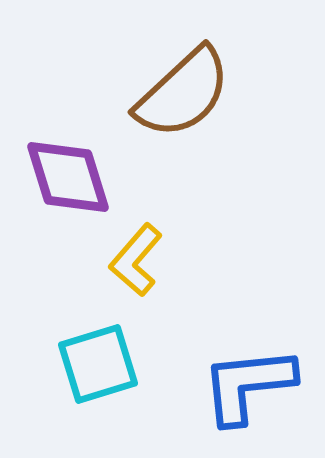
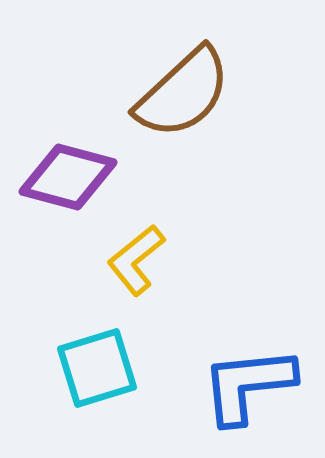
purple diamond: rotated 58 degrees counterclockwise
yellow L-shape: rotated 10 degrees clockwise
cyan square: moved 1 px left, 4 px down
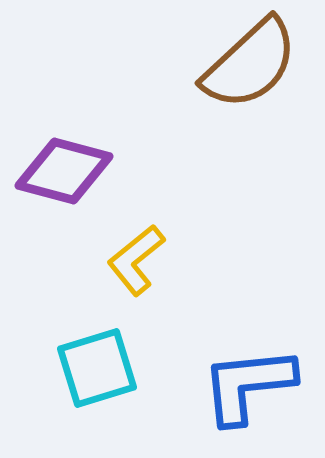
brown semicircle: moved 67 px right, 29 px up
purple diamond: moved 4 px left, 6 px up
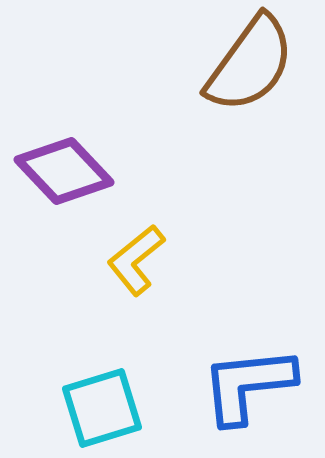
brown semicircle: rotated 11 degrees counterclockwise
purple diamond: rotated 32 degrees clockwise
cyan square: moved 5 px right, 40 px down
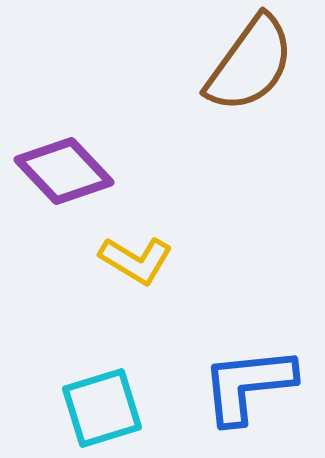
yellow L-shape: rotated 110 degrees counterclockwise
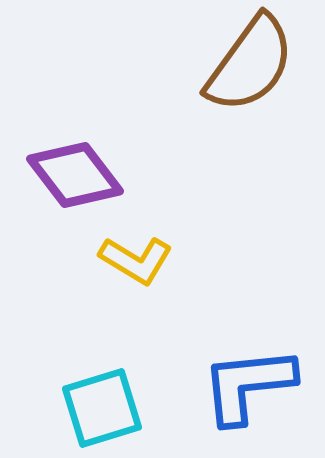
purple diamond: moved 11 px right, 4 px down; rotated 6 degrees clockwise
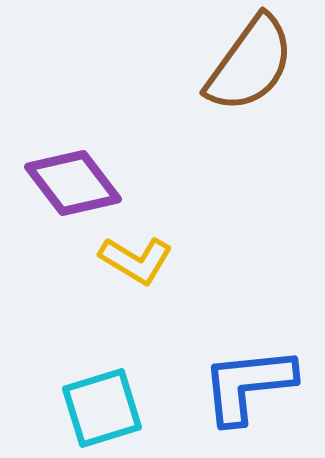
purple diamond: moved 2 px left, 8 px down
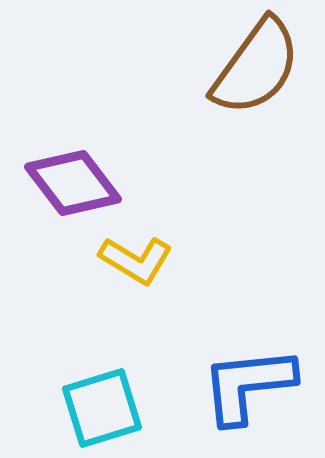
brown semicircle: moved 6 px right, 3 px down
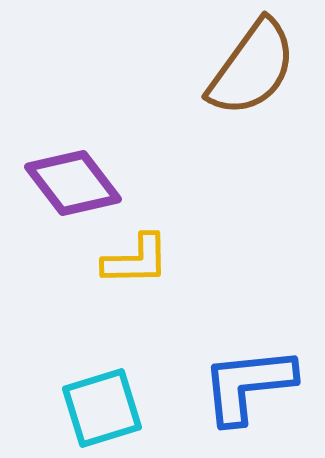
brown semicircle: moved 4 px left, 1 px down
yellow L-shape: rotated 32 degrees counterclockwise
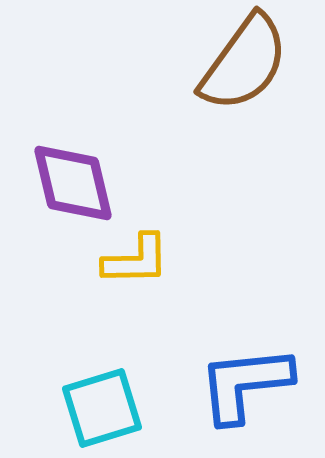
brown semicircle: moved 8 px left, 5 px up
purple diamond: rotated 24 degrees clockwise
blue L-shape: moved 3 px left, 1 px up
